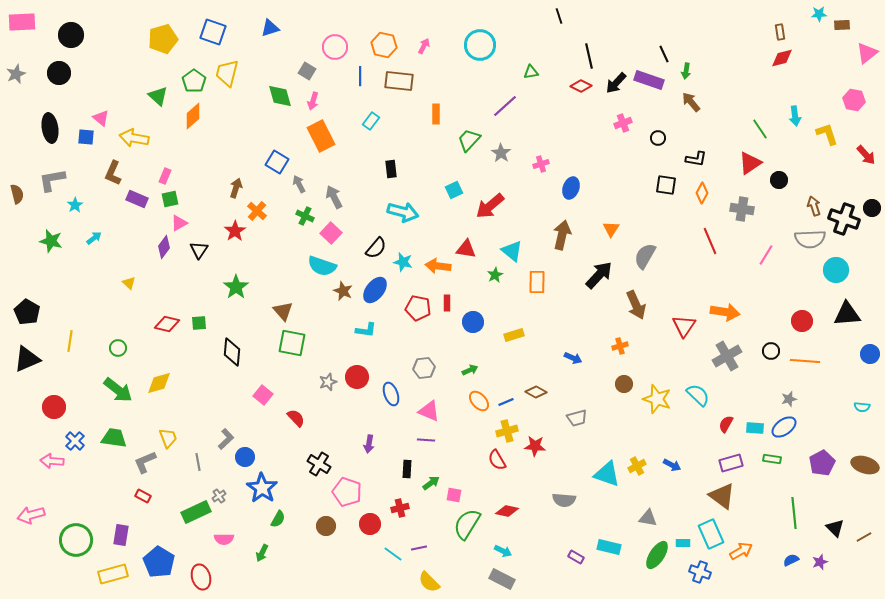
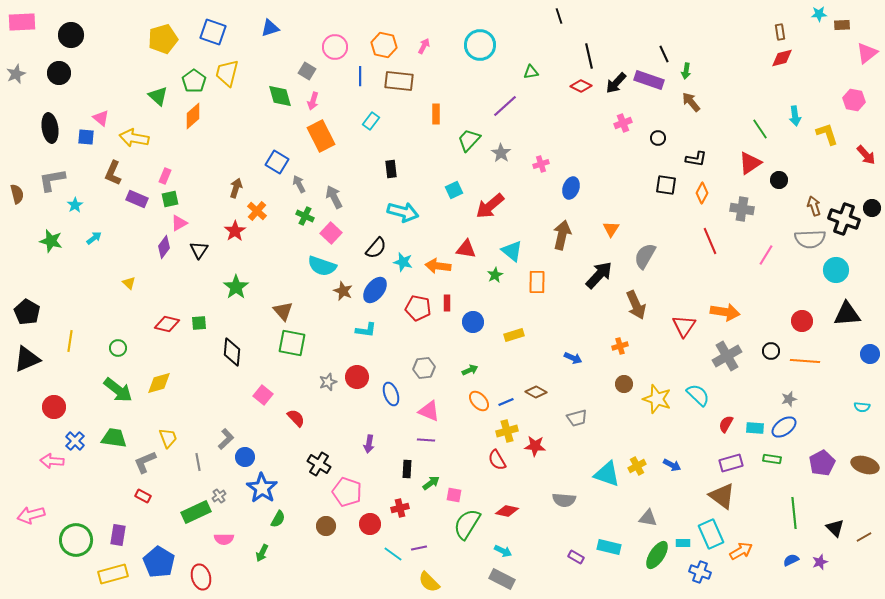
purple rectangle at (121, 535): moved 3 px left
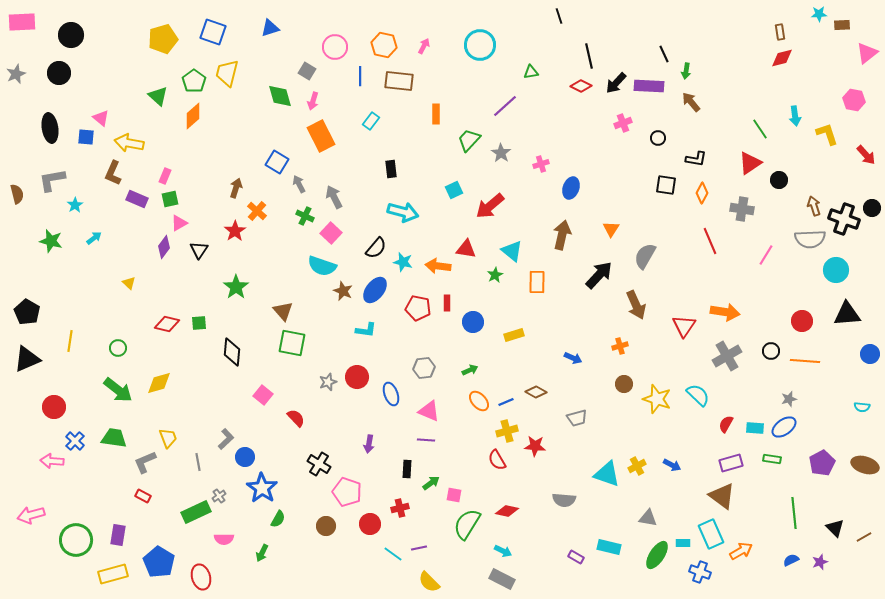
purple rectangle at (649, 80): moved 6 px down; rotated 16 degrees counterclockwise
yellow arrow at (134, 138): moved 5 px left, 5 px down
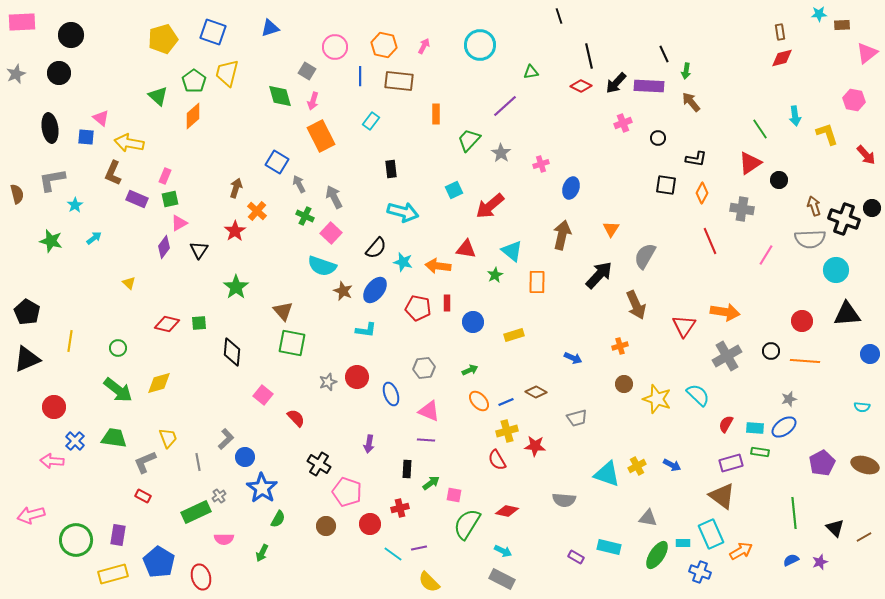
green rectangle at (772, 459): moved 12 px left, 7 px up
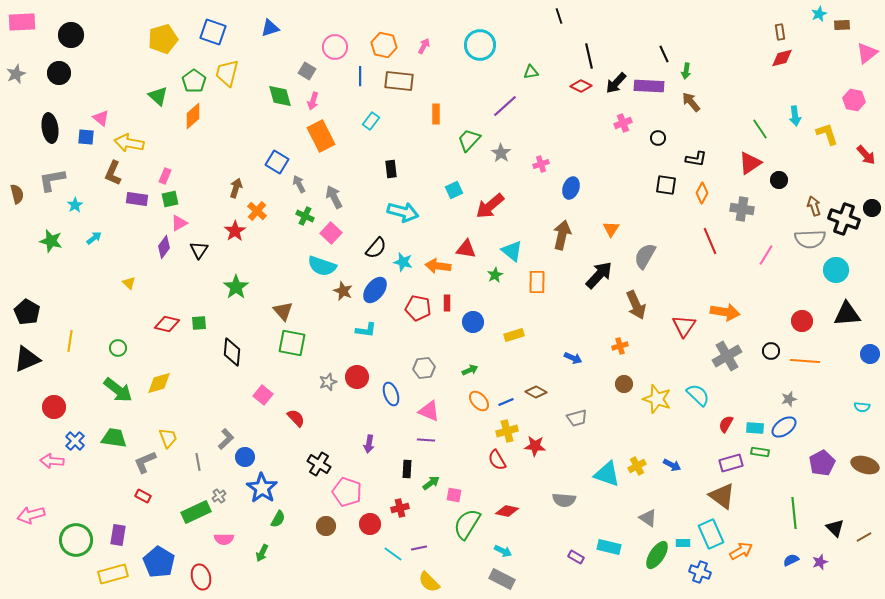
cyan star at (819, 14): rotated 21 degrees counterclockwise
purple rectangle at (137, 199): rotated 15 degrees counterclockwise
gray triangle at (648, 518): rotated 24 degrees clockwise
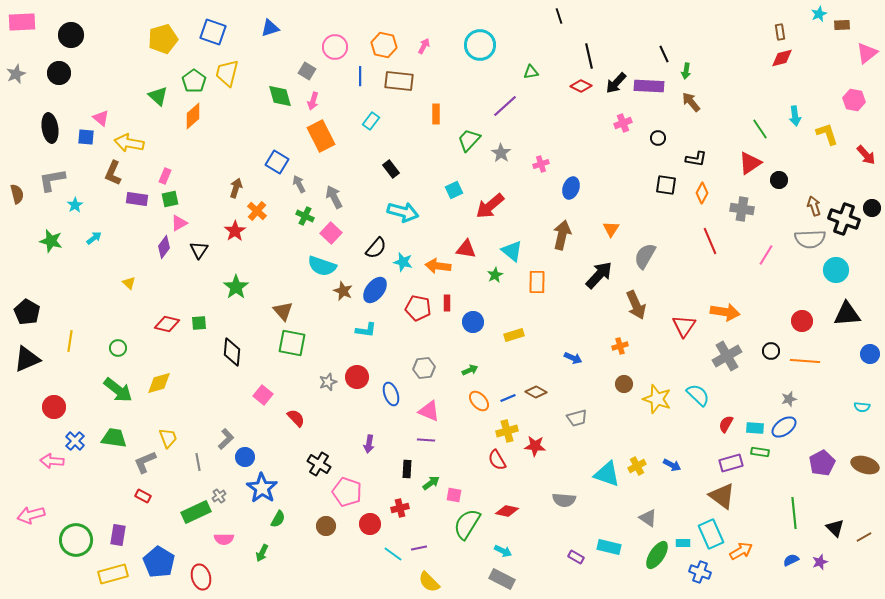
black rectangle at (391, 169): rotated 30 degrees counterclockwise
blue line at (506, 402): moved 2 px right, 4 px up
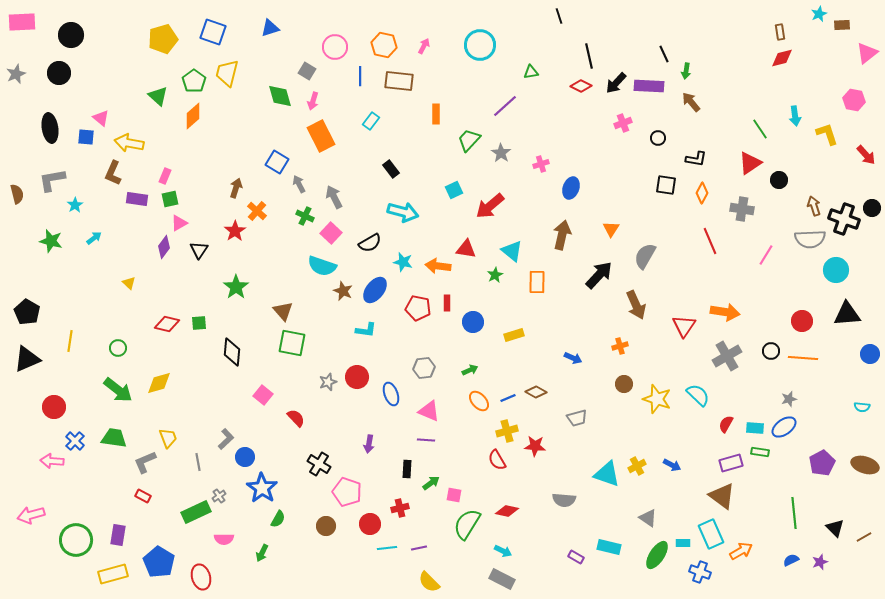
black semicircle at (376, 248): moved 6 px left, 5 px up; rotated 20 degrees clockwise
orange line at (805, 361): moved 2 px left, 3 px up
cyan line at (393, 554): moved 6 px left, 6 px up; rotated 42 degrees counterclockwise
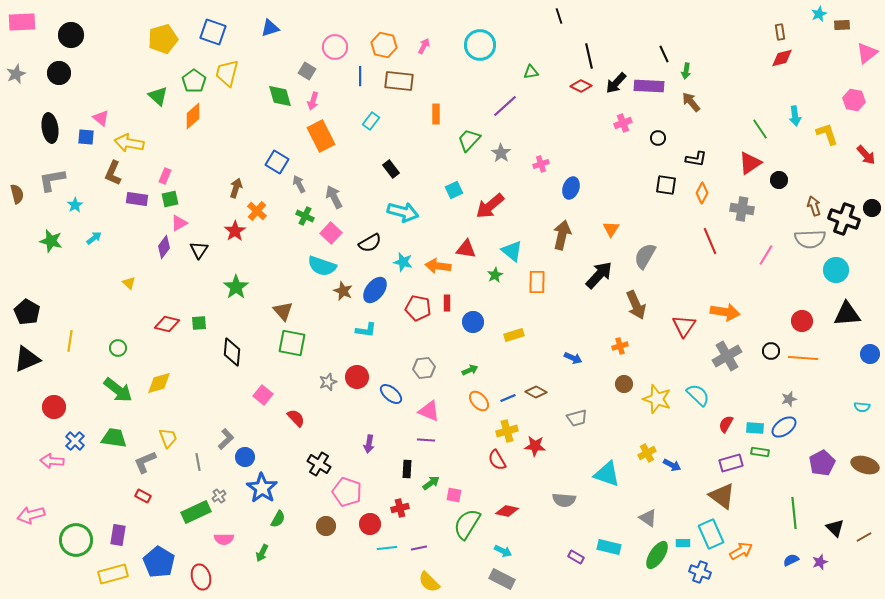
blue ellipse at (391, 394): rotated 30 degrees counterclockwise
yellow cross at (637, 466): moved 10 px right, 13 px up
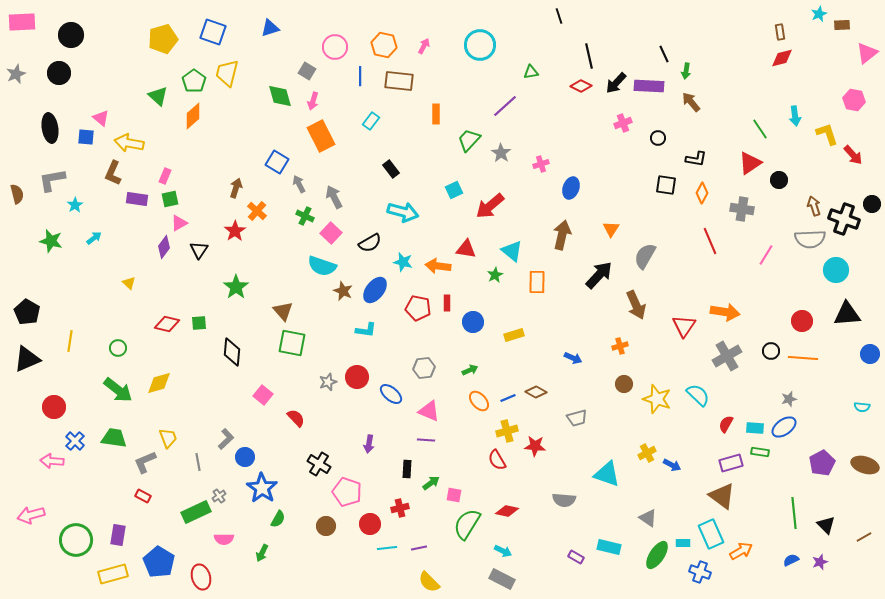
red arrow at (866, 155): moved 13 px left
black circle at (872, 208): moved 4 px up
black triangle at (835, 528): moved 9 px left, 3 px up
